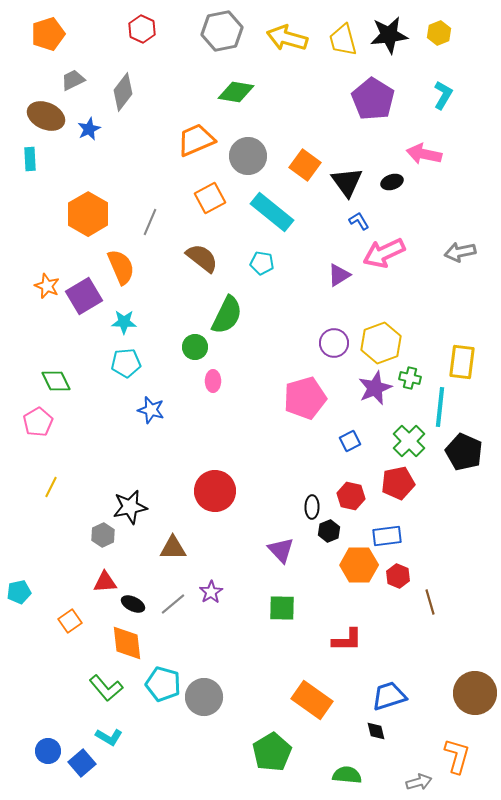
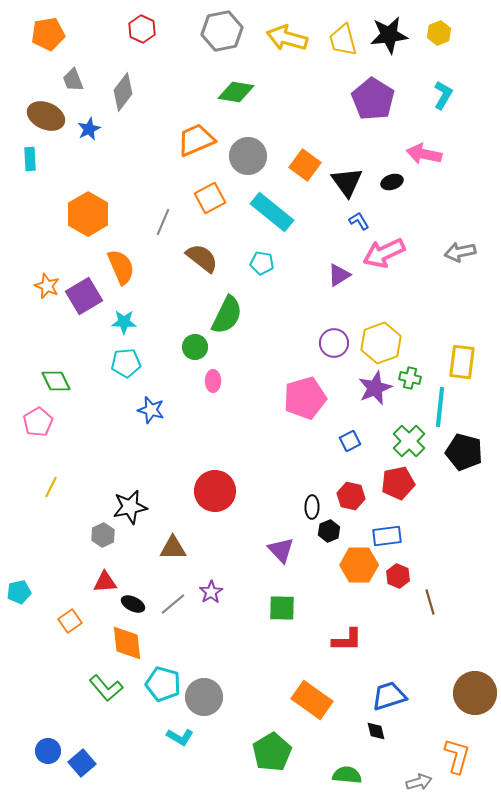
orange pentagon at (48, 34): rotated 8 degrees clockwise
gray trapezoid at (73, 80): rotated 85 degrees counterclockwise
gray line at (150, 222): moved 13 px right
black pentagon at (464, 452): rotated 9 degrees counterclockwise
cyan L-shape at (109, 737): moved 71 px right
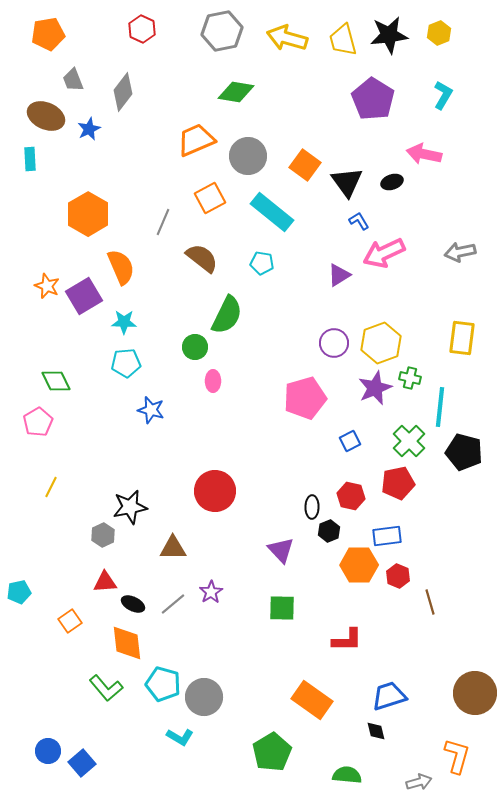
yellow rectangle at (462, 362): moved 24 px up
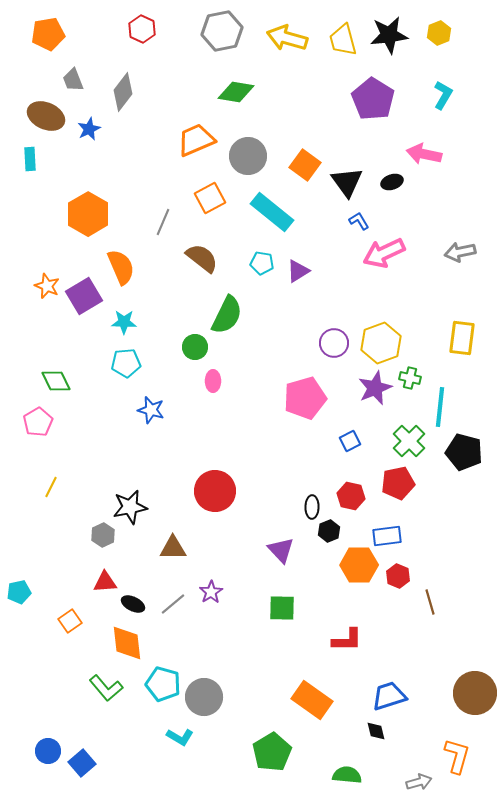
purple triangle at (339, 275): moved 41 px left, 4 px up
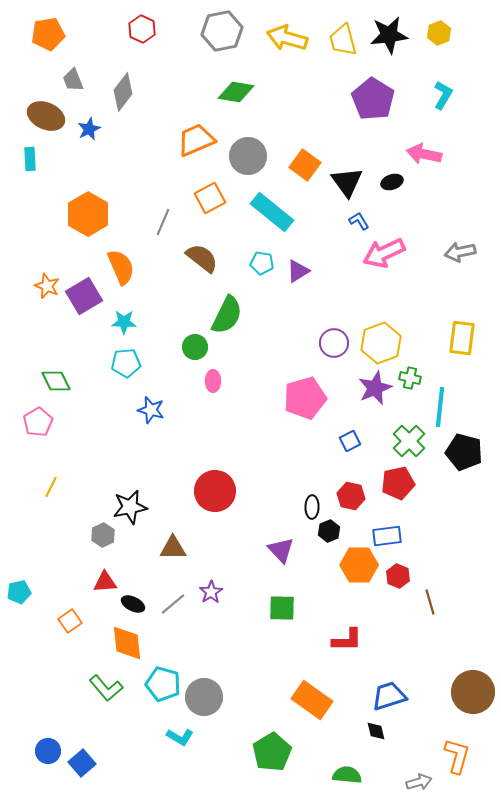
brown circle at (475, 693): moved 2 px left, 1 px up
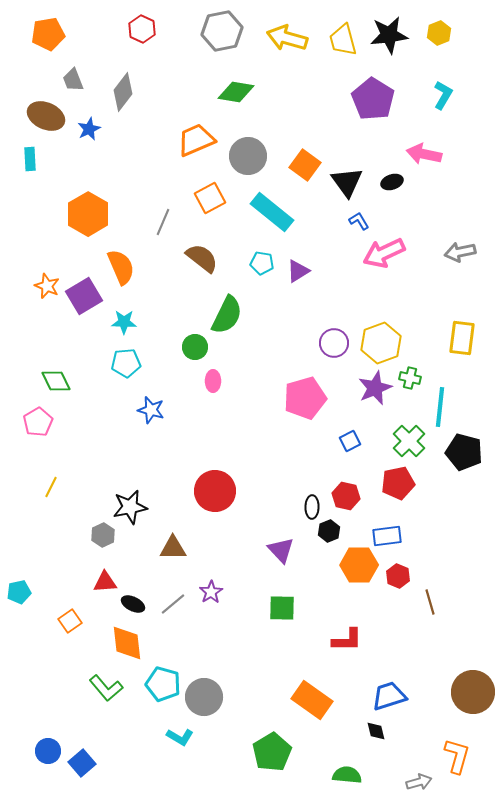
red hexagon at (351, 496): moved 5 px left
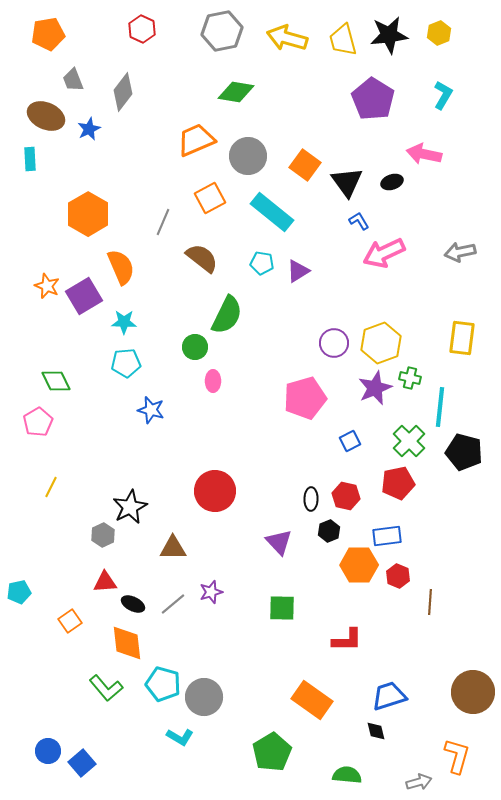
black star at (130, 507): rotated 16 degrees counterclockwise
black ellipse at (312, 507): moved 1 px left, 8 px up
purple triangle at (281, 550): moved 2 px left, 8 px up
purple star at (211, 592): rotated 15 degrees clockwise
brown line at (430, 602): rotated 20 degrees clockwise
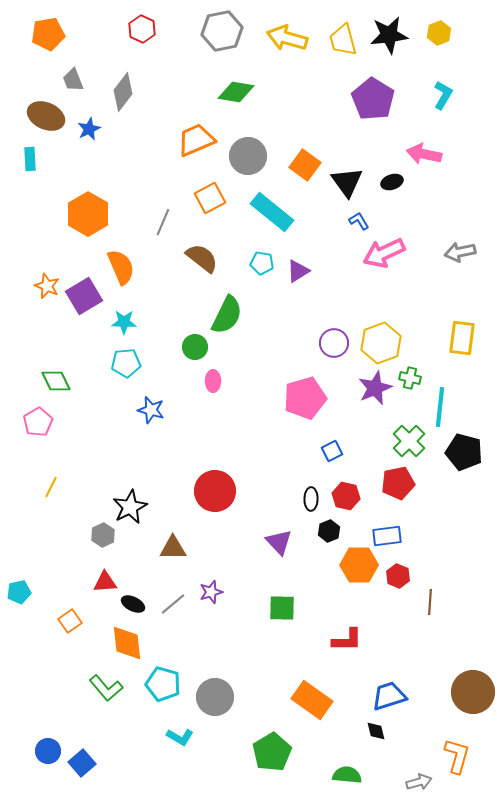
blue square at (350, 441): moved 18 px left, 10 px down
gray circle at (204, 697): moved 11 px right
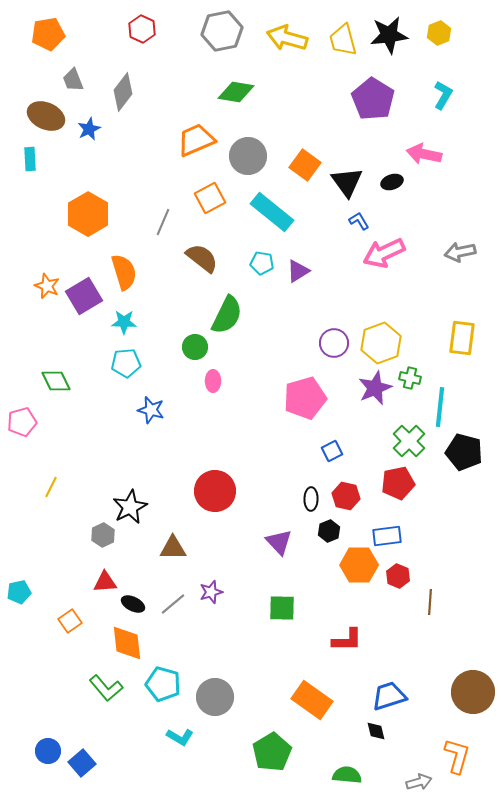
orange semicircle at (121, 267): moved 3 px right, 5 px down; rotated 6 degrees clockwise
pink pentagon at (38, 422): moved 16 px left; rotated 16 degrees clockwise
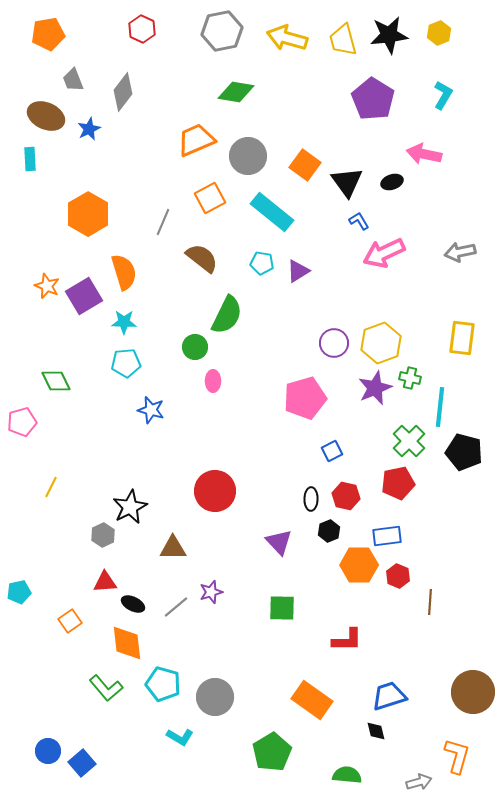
gray line at (173, 604): moved 3 px right, 3 px down
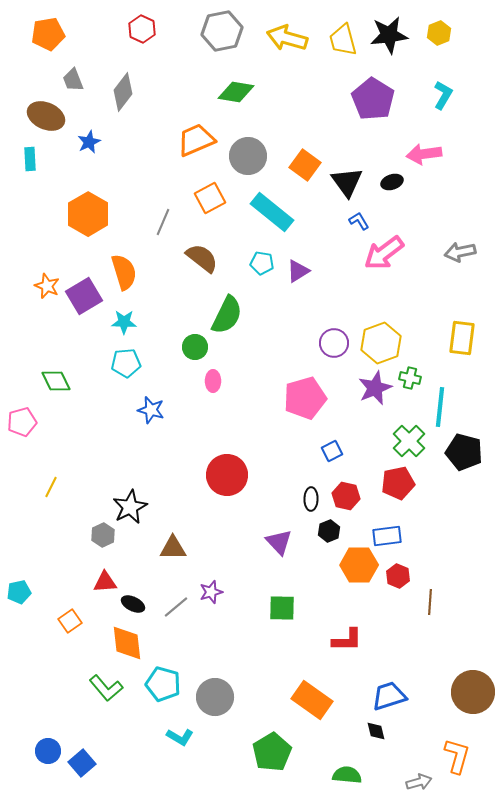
blue star at (89, 129): moved 13 px down
pink arrow at (424, 154): rotated 20 degrees counterclockwise
pink arrow at (384, 253): rotated 12 degrees counterclockwise
red circle at (215, 491): moved 12 px right, 16 px up
